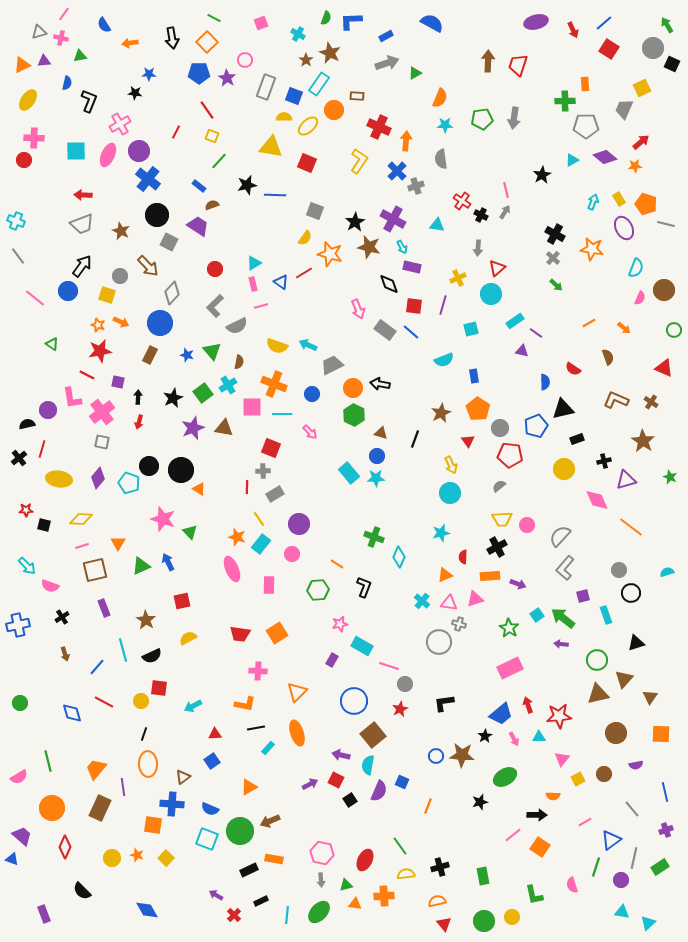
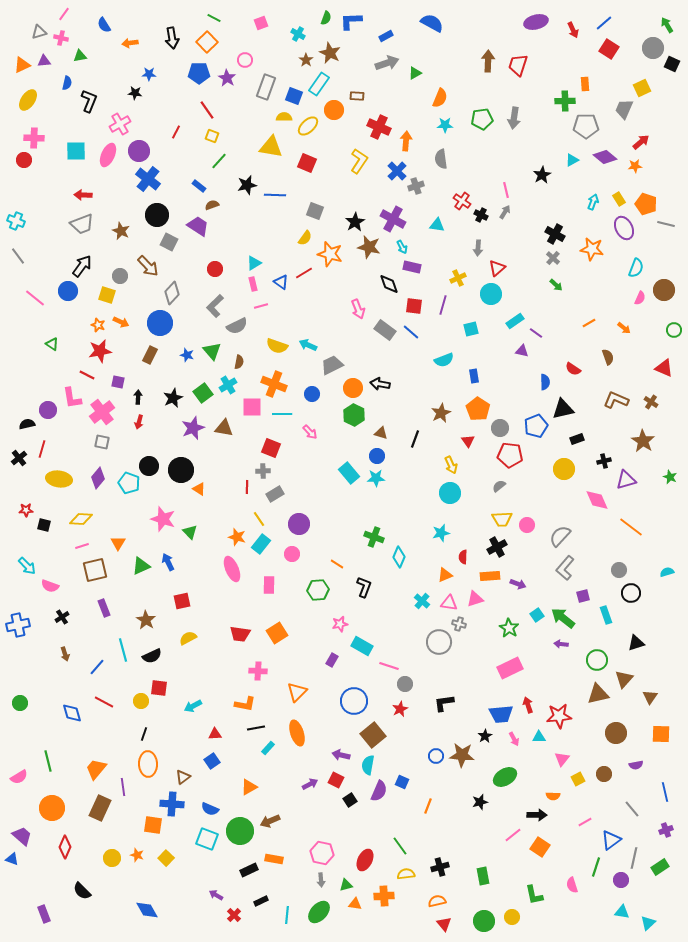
blue trapezoid at (501, 714): rotated 35 degrees clockwise
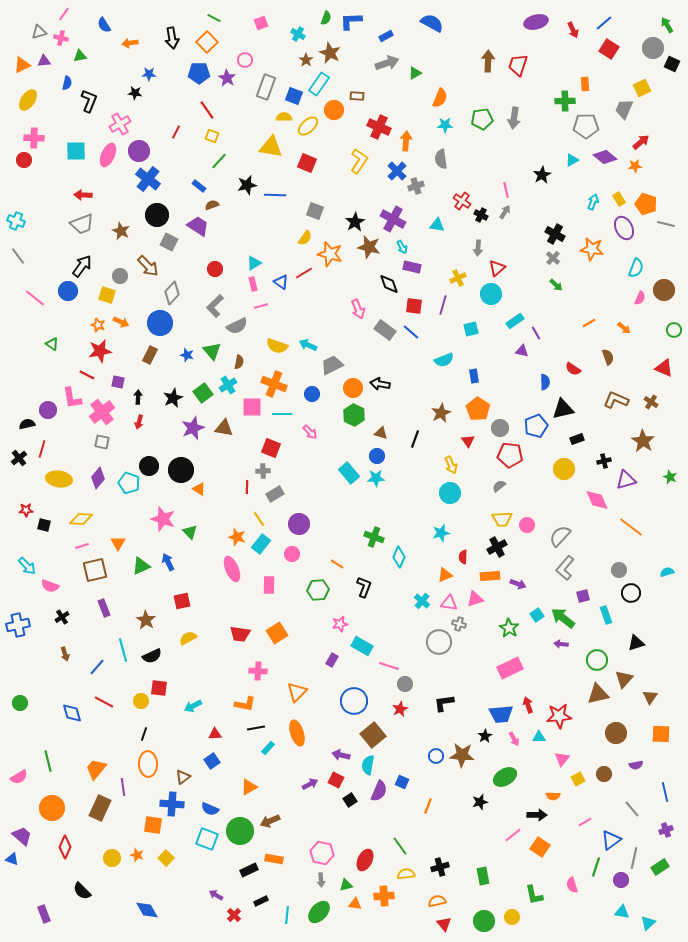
purple line at (536, 333): rotated 24 degrees clockwise
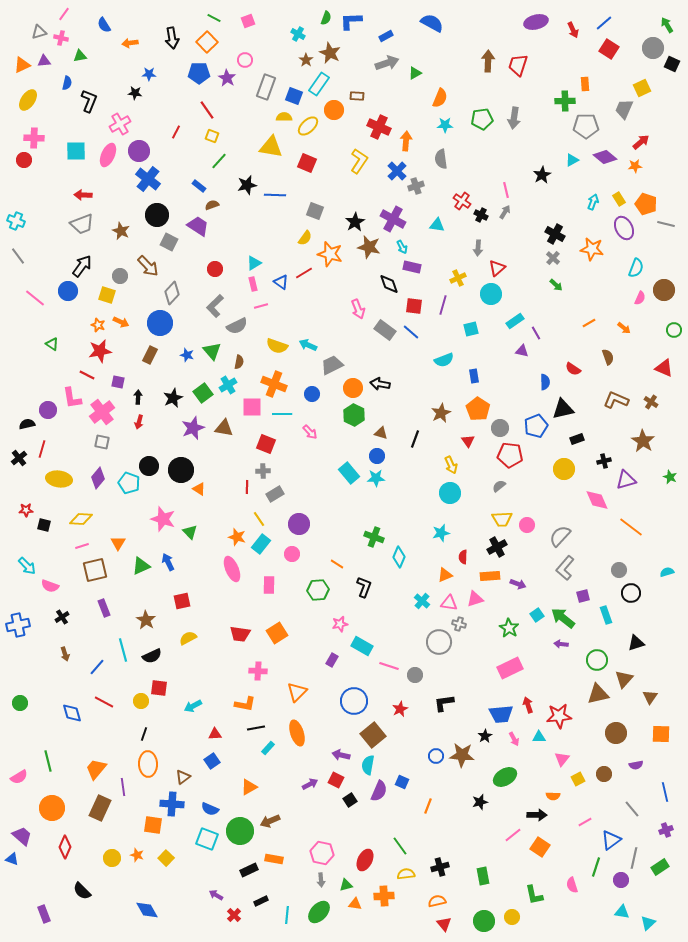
pink square at (261, 23): moved 13 px left, 2 px up
red square at (271, 448): moved 5 px left, 4 px up
gray circle at (405, 684): moved 10 px right, 9 px up
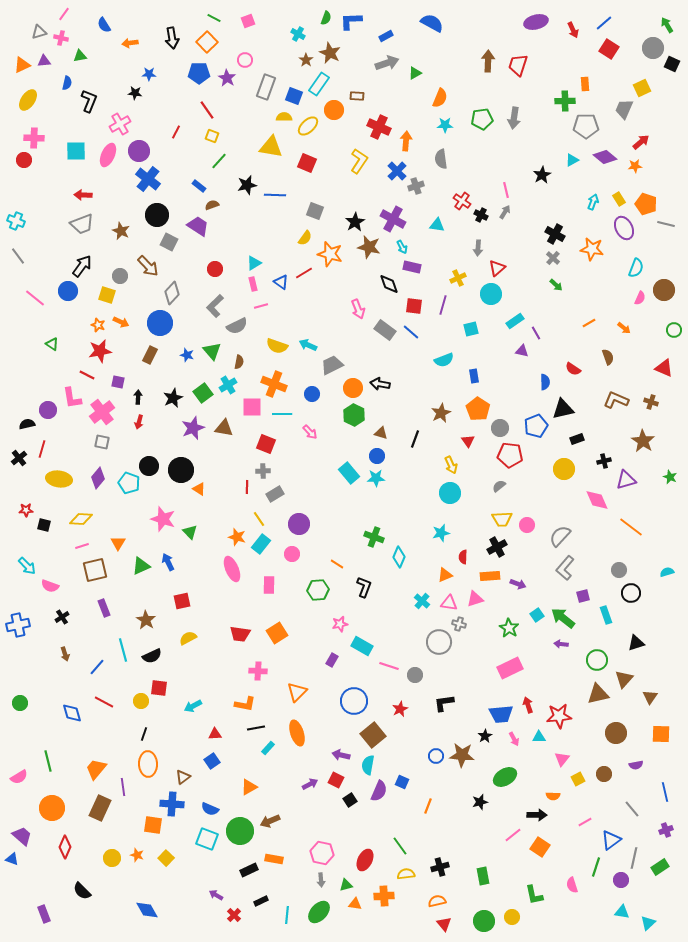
brown cross at (651, 402): rotated 16 degrees counterclockwise
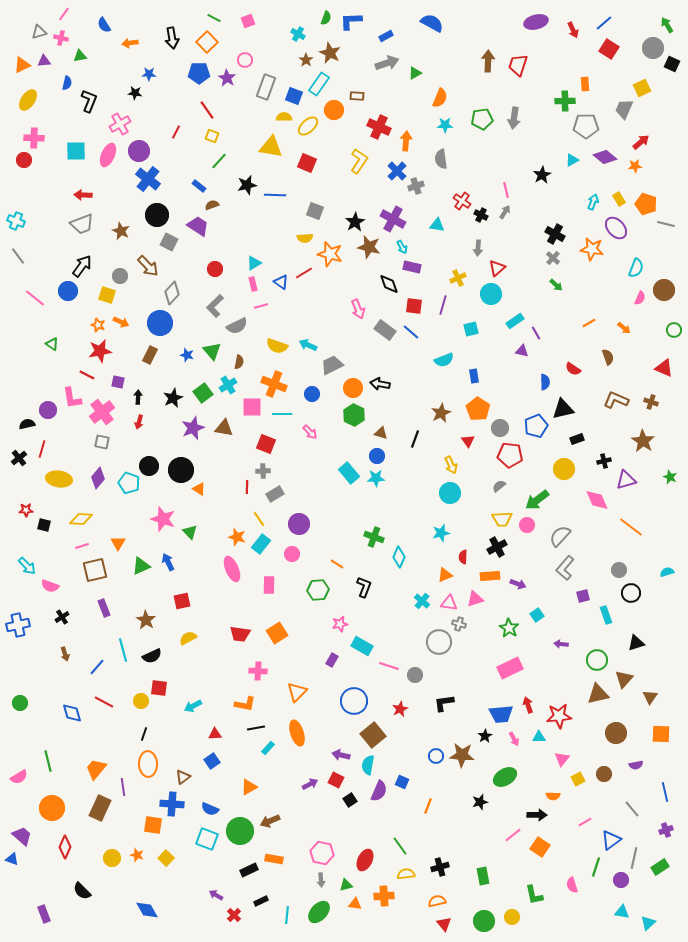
purple ellipse at (624, 228): moved 8 px left; rotated 15 degrees counterclockwise
yellow semicircle at (305, 238): rotated 49 degrees clockwise
green arrow at (563, 618): moved 26 px left, 118 px up; rotated 75 degrees counterclockwise
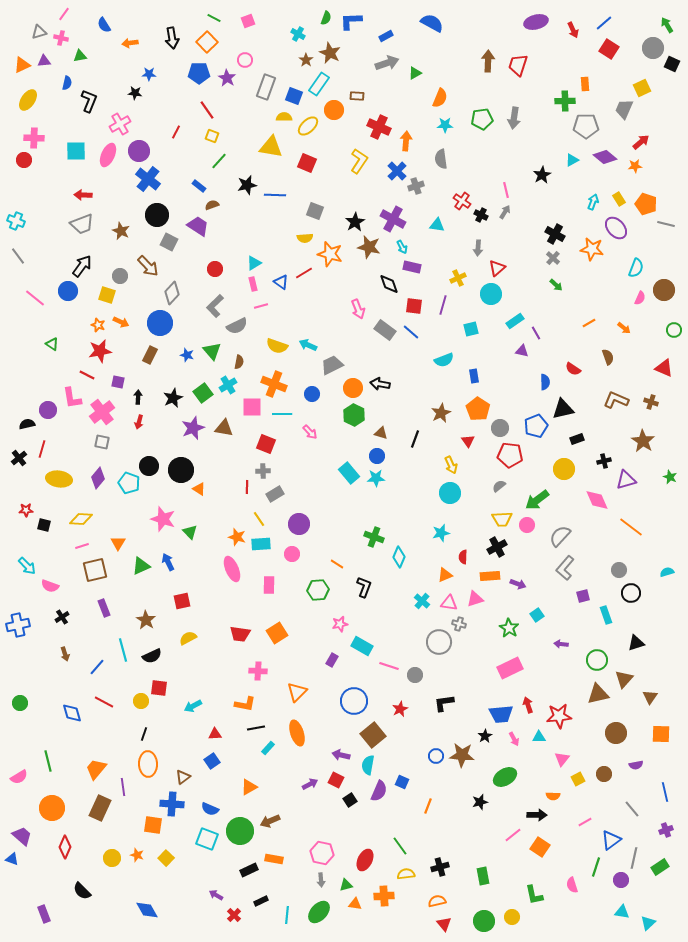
cyan rectangle at (261, 544): rotated 48 degrees clockwise
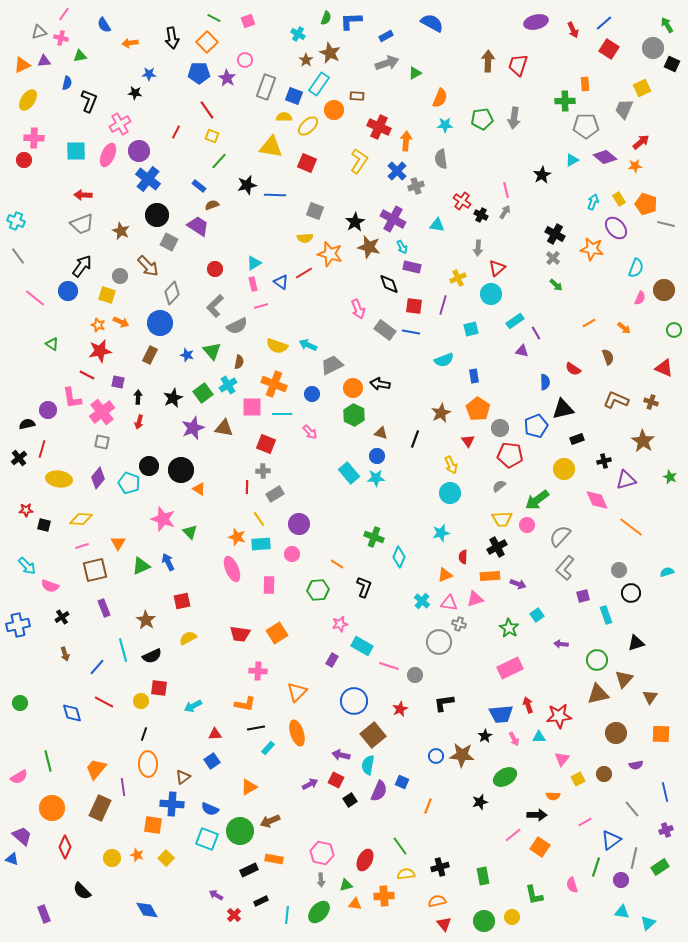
blue line at (411, 332): rotated 30 degrees counterclockwise
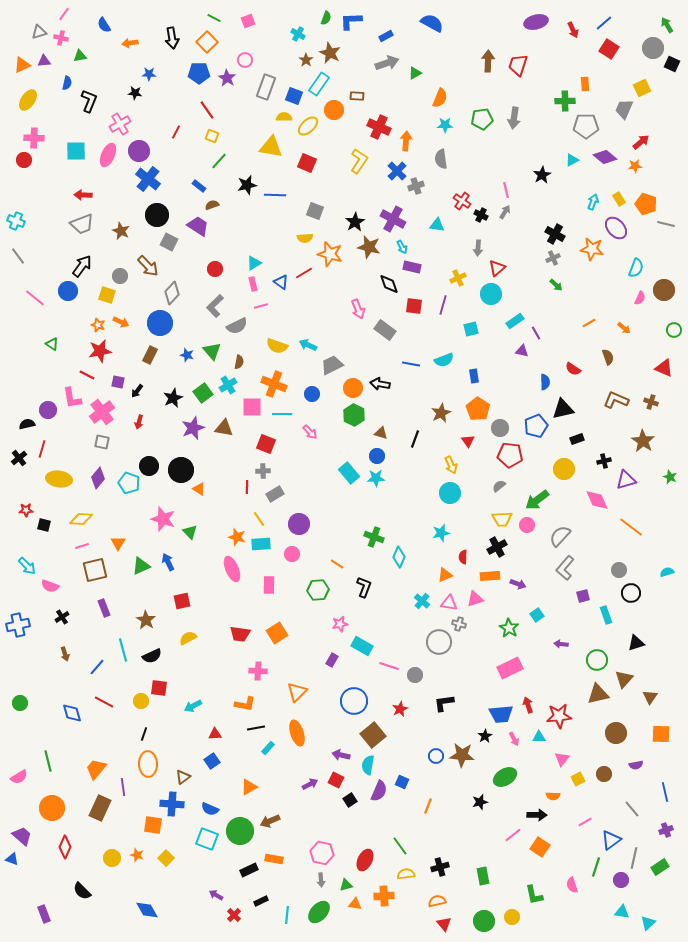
gray cross at (553, 258): rotated 24 degrees clockwise
blue line at (411, 332): moved 32 px down
black arrow at (138, 397): moved 1 px left, 6 px up; rotated 144 degrees counterclockwise
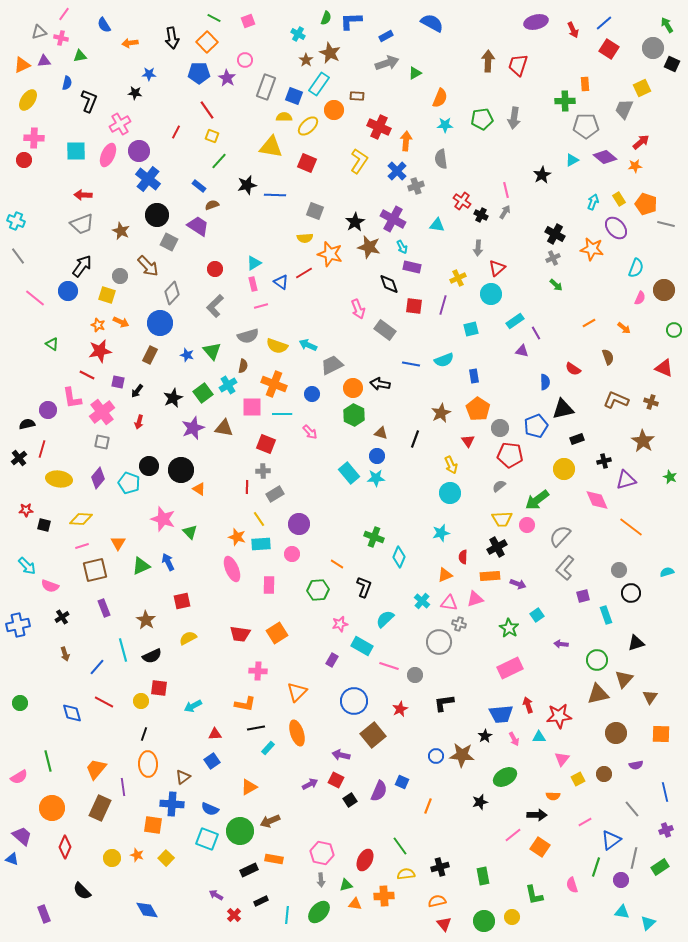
gray semicircle at (237, 326): moved 11 px right, 10 px down; rotated 10 degrees clockwise
brown semicircle at (239, 362): moved 4 px right, 4 px down
cyan semicircle at (368, 765): moved 17 px right, 146 px up; rotated 36 degrees clockwise
